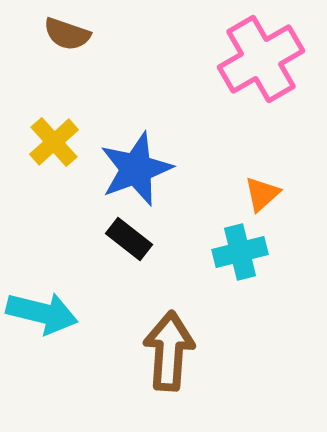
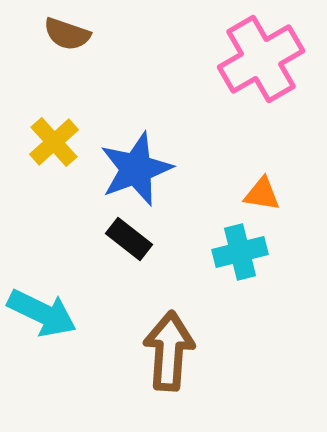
orange triangle: rotated 51 degrees clockwise
cyan arrow: rotated 12 degrees clockwise
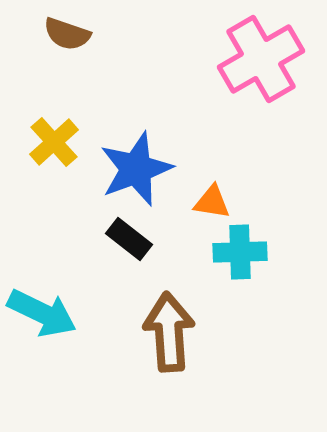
orange triangle: moved 50 px left, 8 px down
cyan cross: rotated 12 degrees clockwise
brown arrow: moved 19 px up; rotated 8 degrees counterclockwise
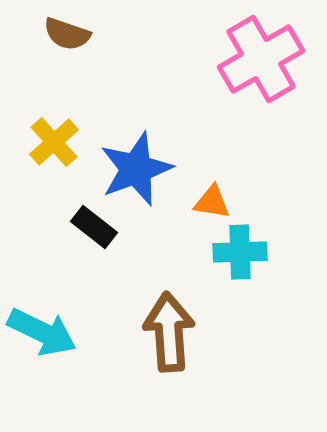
black rectangle: moved 35 px left, 12 px up
cyan arrow: moved 19 px down
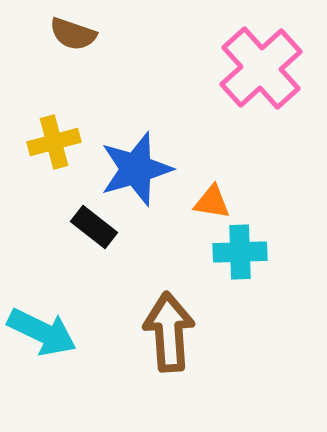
brown semicircle: moved 6 px right
pink cross: moved 9 px down; rotated 12 degrees counterclockwise
yellow cross: rotated 27 degrees clockwise
blue star: rotated 4 degrees clockwise
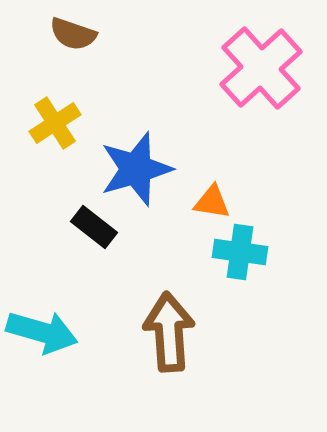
yellow cross: moved 1 px right, 19 px up; rotated 18 degrees counterclockwise
cyan cross: rotated 10 degrees clockwise
cyan arrow: rotated 10 degrees counterclockwise
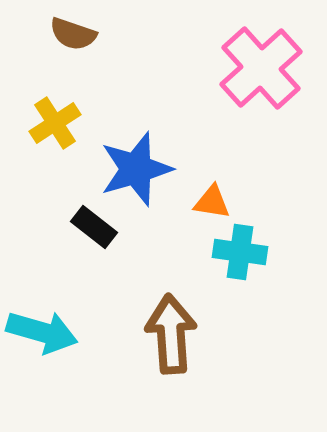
brown arrow: moved 2 px right, 2 px down
